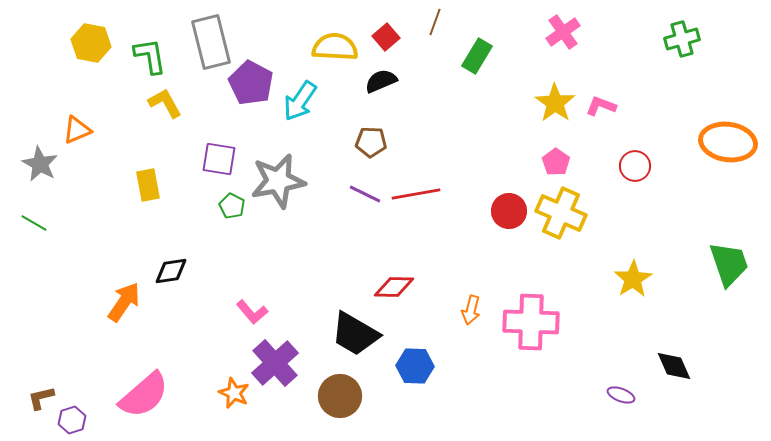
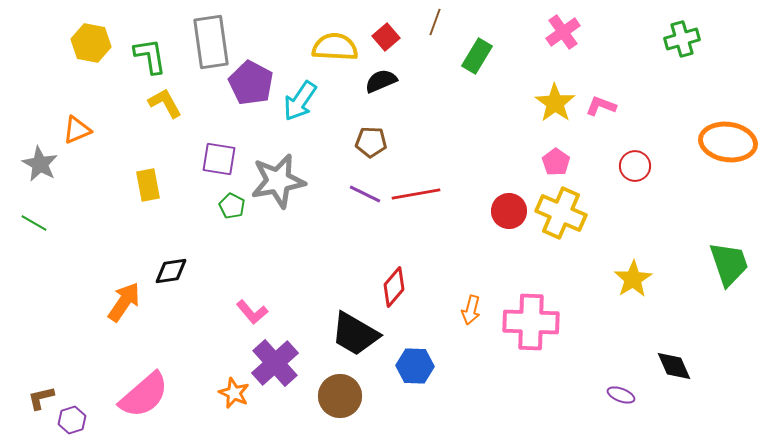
gray rectangle at (211, 42): rotated 6 degrees clockwise
red diamond at (394, 287): rotated 51 degrees counterclockwise
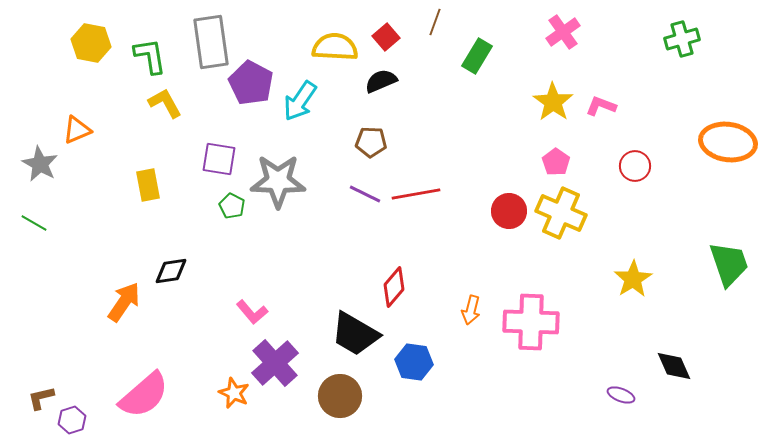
yellow star at (555, 103): moved 2 px left, 1 px up
gray star at (278, 181): rotated 12 degrees clockwise
blue hexagon at (415, 366): moved 1 px left, 4 px up; rotated 6 degrees clockwise
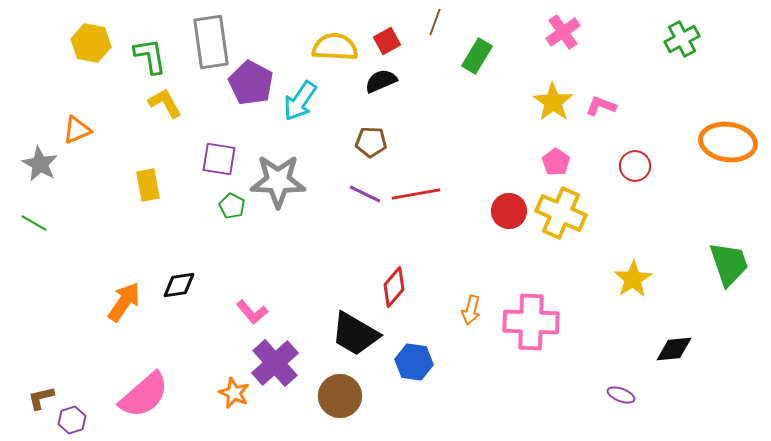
red square at (386, 37): moved 1 px right, 4 px down; rotated 12 degrees clockwise
green cross at (682, 39): rotated 12 degrees counterclockwise
black diamond at (171, 271): moved 8 px right, 14 px down
black diamond at (674, 366): moved 17 px up; rotated 72 degrees counterclockwise
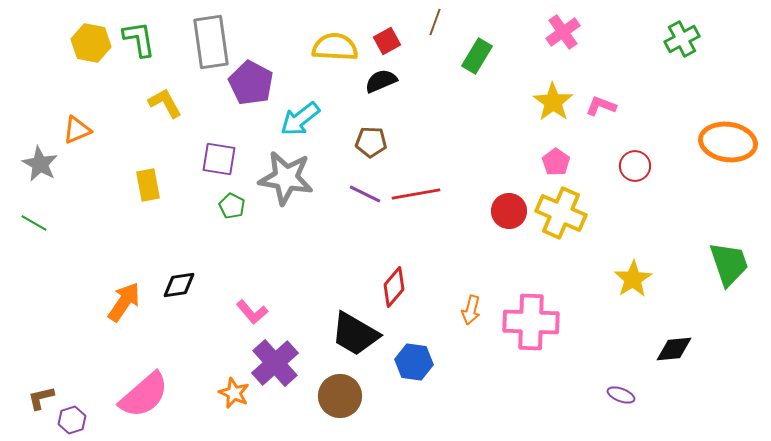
green L-shape at (150, 56): moved 11 px left, 17 px up
cyan arrow at (300, 101): moved 18 px down; rotated 18 degrees clockwise
gray star at (278, 181): moved 8 px right, 3 px up; rotated 8 degrees clockwise
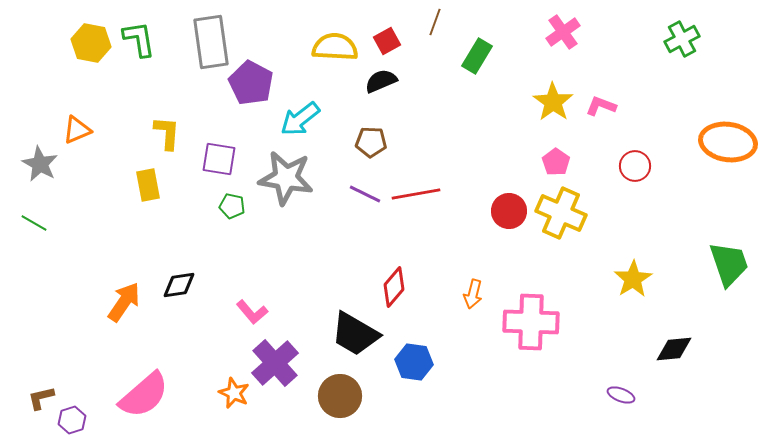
yellow L-shape at (165, 103): moved 2 px right, 30 px down; rotated 33 degrees clockwise
green pentagon at (232, 206): rotated 15 degrees counterclockwise
orange arrow at (471, 310): moved 2 px right, 16 px up
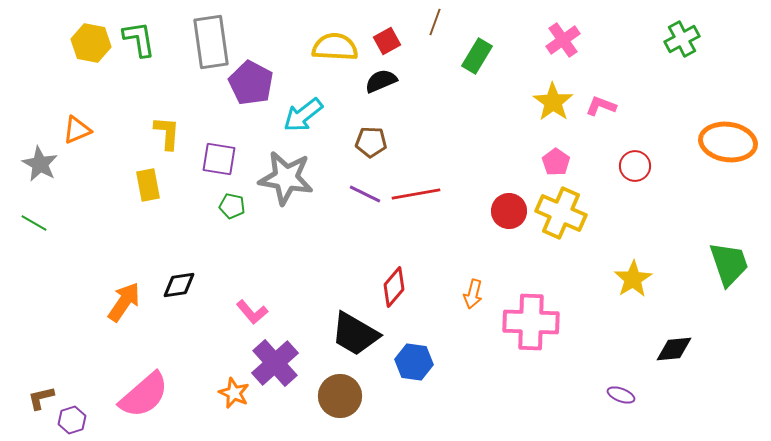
pink cross at (563, 32): moved 8 px down
cyan arrow at (300, 119): moved 3 px right, 4 px up
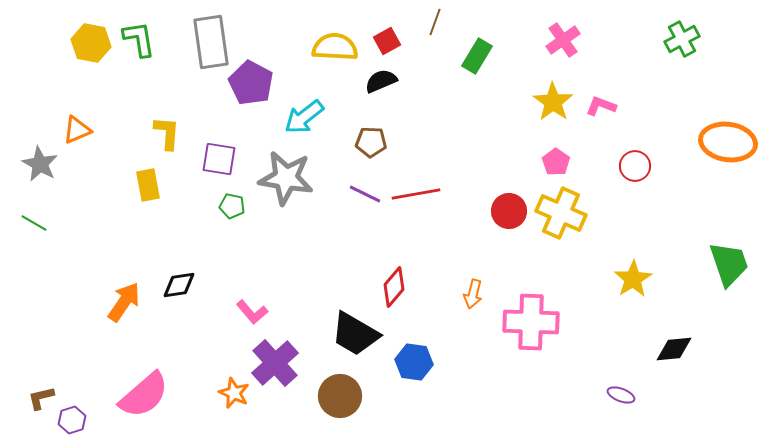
cyan arrow at (303, 115): moved 1 px right, 2 px down
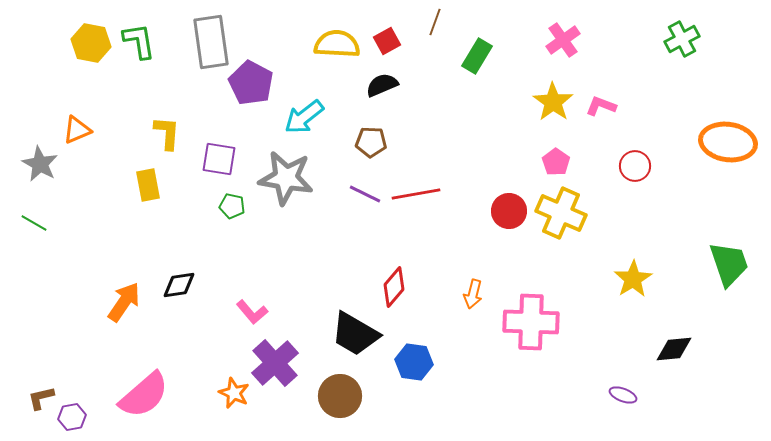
green L-shape at (139, 39): moved 2 px down
yellow semicircle at (335, 47): moved 2 px right, 3 px up
black semicircle at (381, 81): moved 1 px right, 4 px down
purple ellipse at (621, 395): moved 2 px right
purple hexagon at (72, 420): moved 3 px up; rotated 8 degrees clockwise
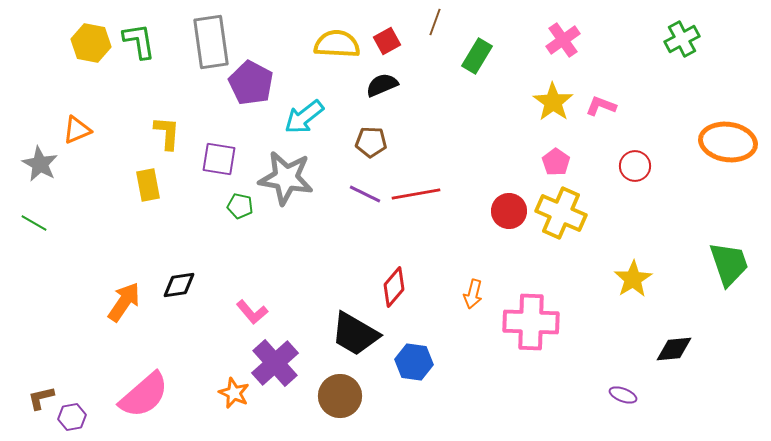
green pentagon at (232, 206): moved 8 px right
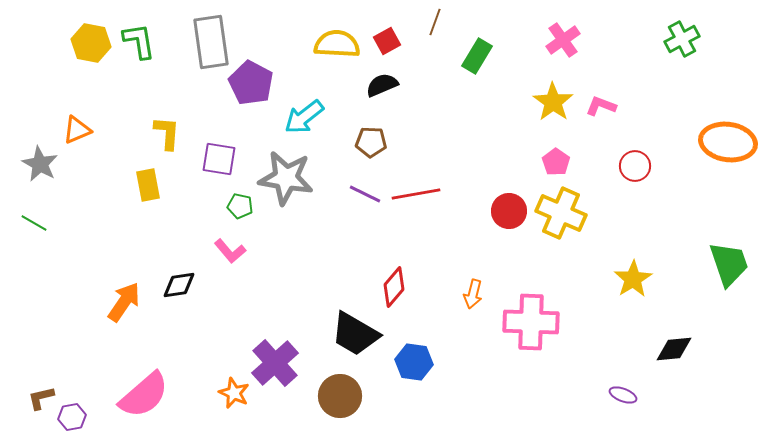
pink L-shape at (252, 312): moved 22 px left, 61 px up
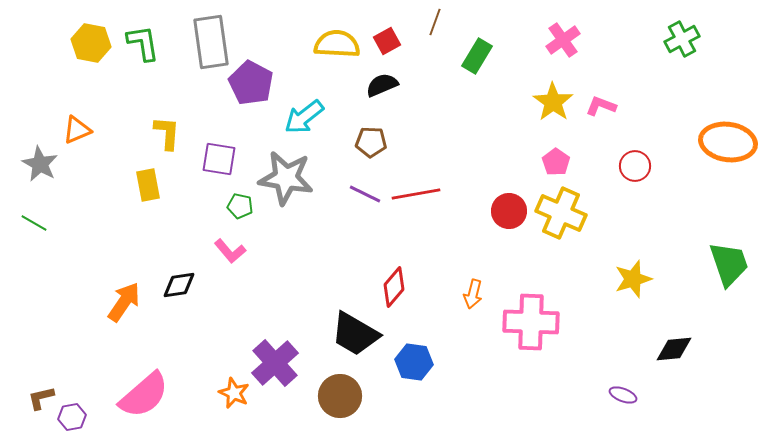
green L-shape at (139, 41): moved 4 px right, 2 px down
yellow star at (633, 279): rotated 15 degrees clockwise
